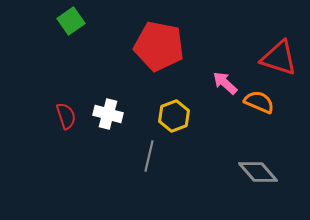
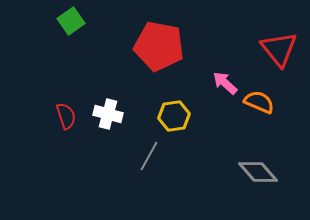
red triangle: moved 9 px up; rotated 33 degrees clockwise
yellow hexagon: rotated 12 degrees clockwise
gray line: rotated 16 degrees clockwise
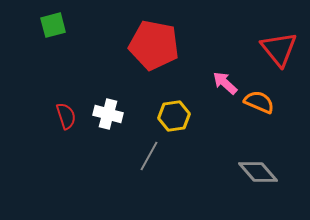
green square: moved 18 px left, 4 px down; rotated 20 degrees clockwise
red pentagon: moved 5 px left, 1 px up
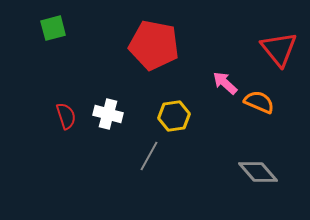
green square: moved 3 px down
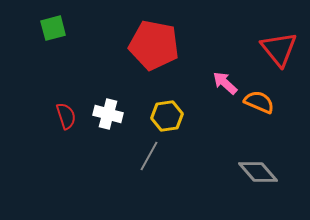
yellow hexagon: moved 7 px left
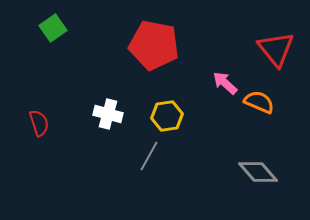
green square: rotated 20 degrees counterclockwise
red triangle: moved 3 px left
red semicircle: moved 27 px left, 7 px down
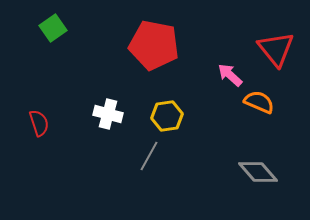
pink arrow: moved 5 px right, 8 px up
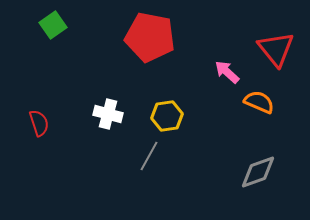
green square: moved 3 px up
red pentagon: moved 4 px left, 8 px up
pink arrow: moved 3 px left, 3 px up
gray diamond: rotated 69 degrees counterclockwise
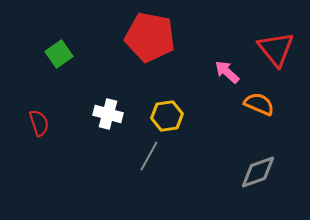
green square: moved 6 px right, 29 px down
orange semicircle: moved 2 px down
